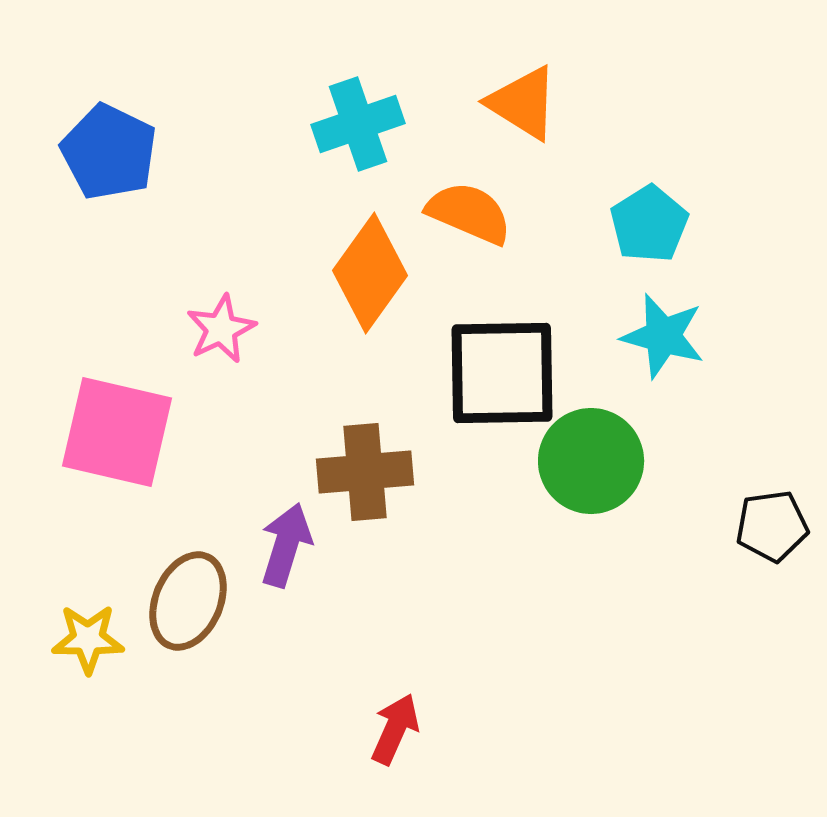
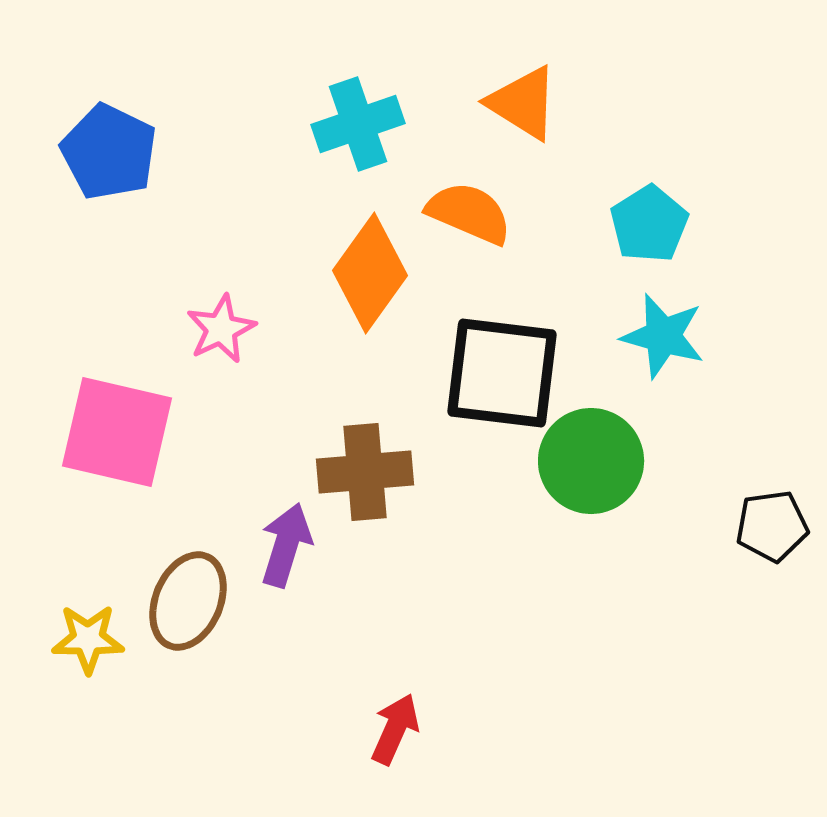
black square: rotated 8 degrees clockwise
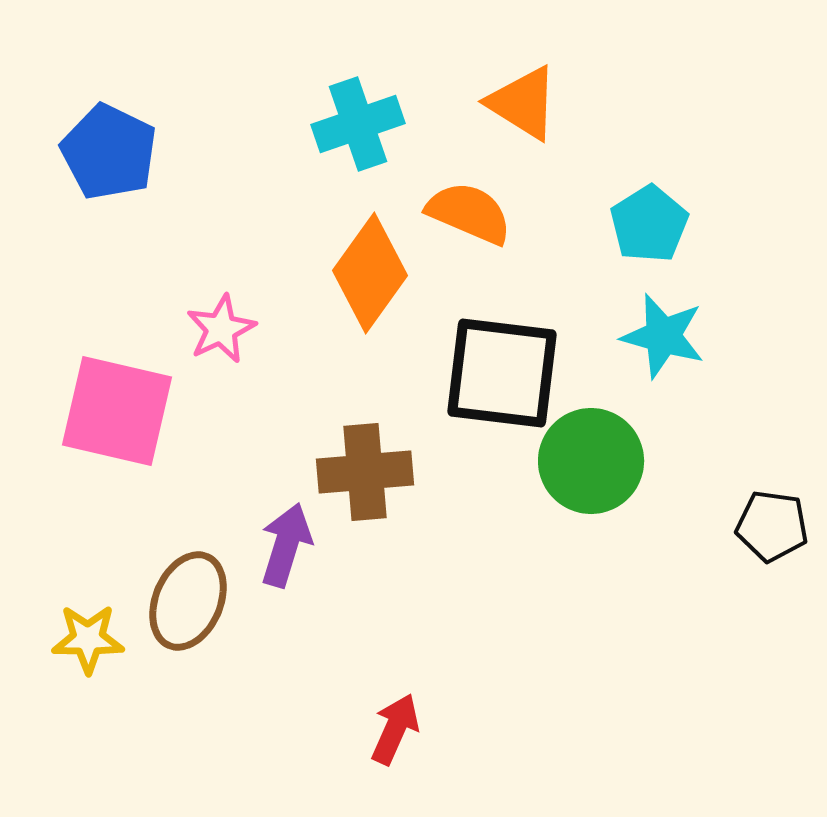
pink square: moved 21 px up
black pentagon: rotated 16 degrees clockwise
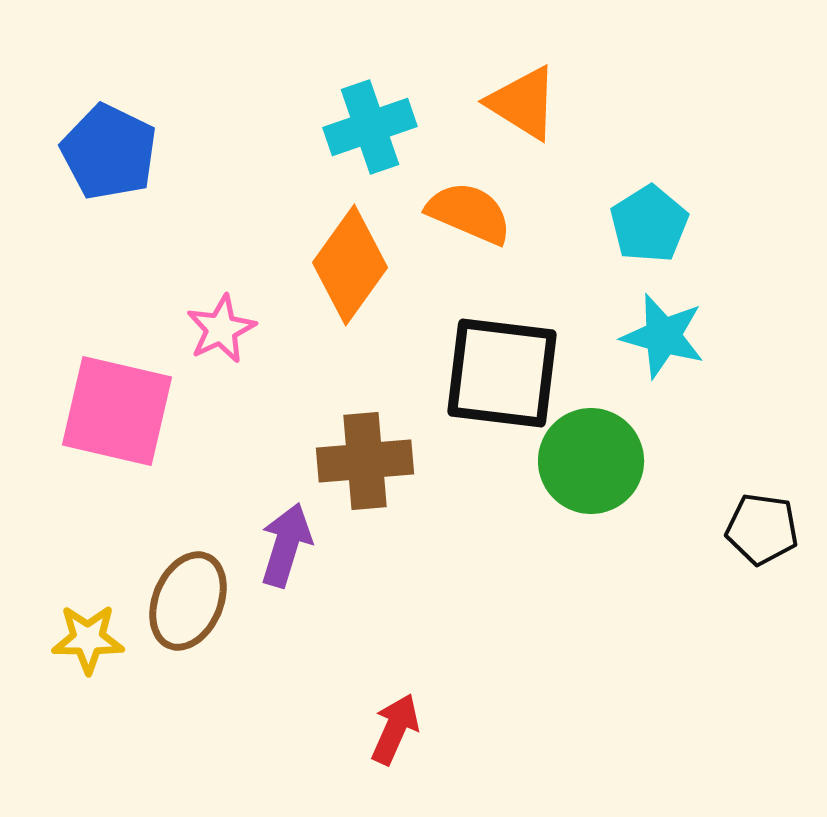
cyan cross: moved 12 px right, 3 px down
orange diamond: moved 20 px left, 8 px up
brown cross: moved 11 px up
black pentagon: moved 10 px left, 3 px down
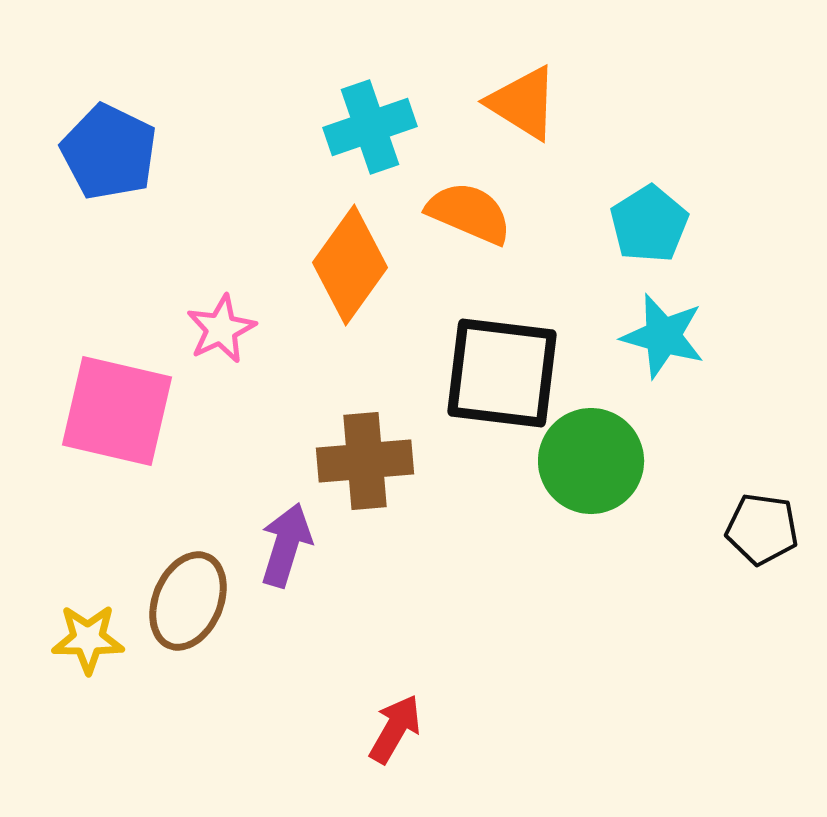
red arrow: rotated 6 degrees clockwise
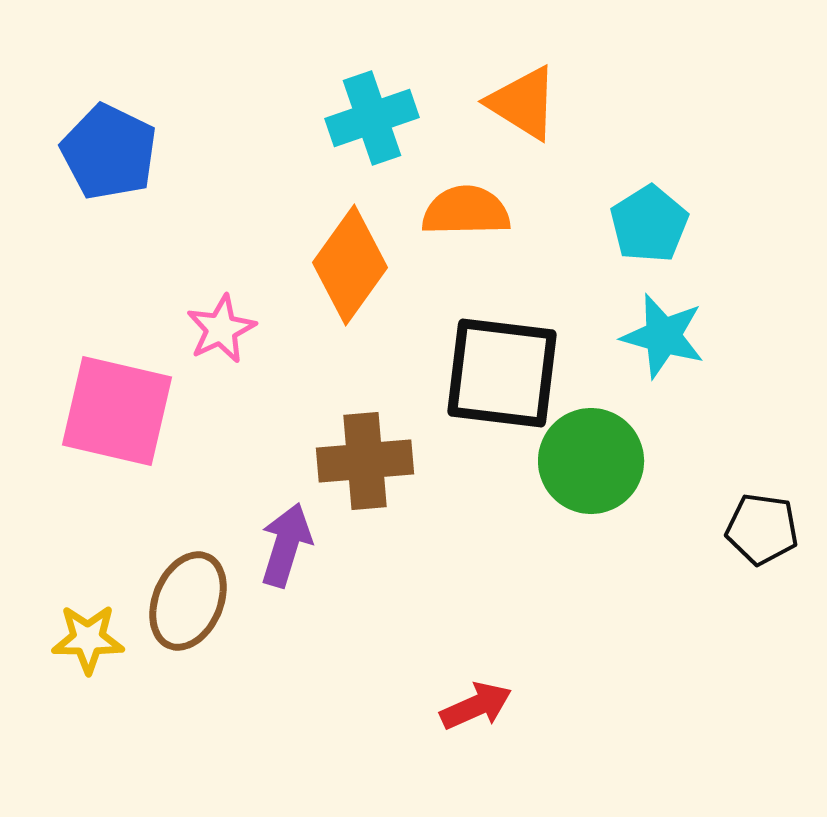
cyan cross: moved 2 px right, 9 px up
orange semicircle: moved 3 px left, 2 px up; rotated 24 degrees counterclockwise
red arrow: moved 81 px right, 23 px up; rotated 36 degrees clockwise
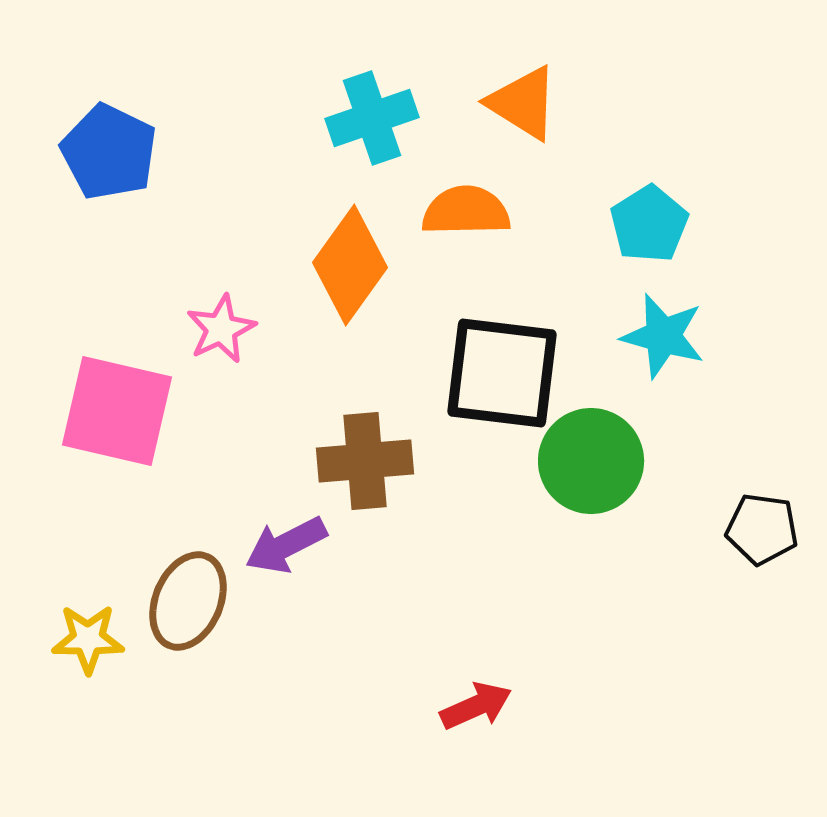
purple arrow: rotated 134 degrees counterclockwise
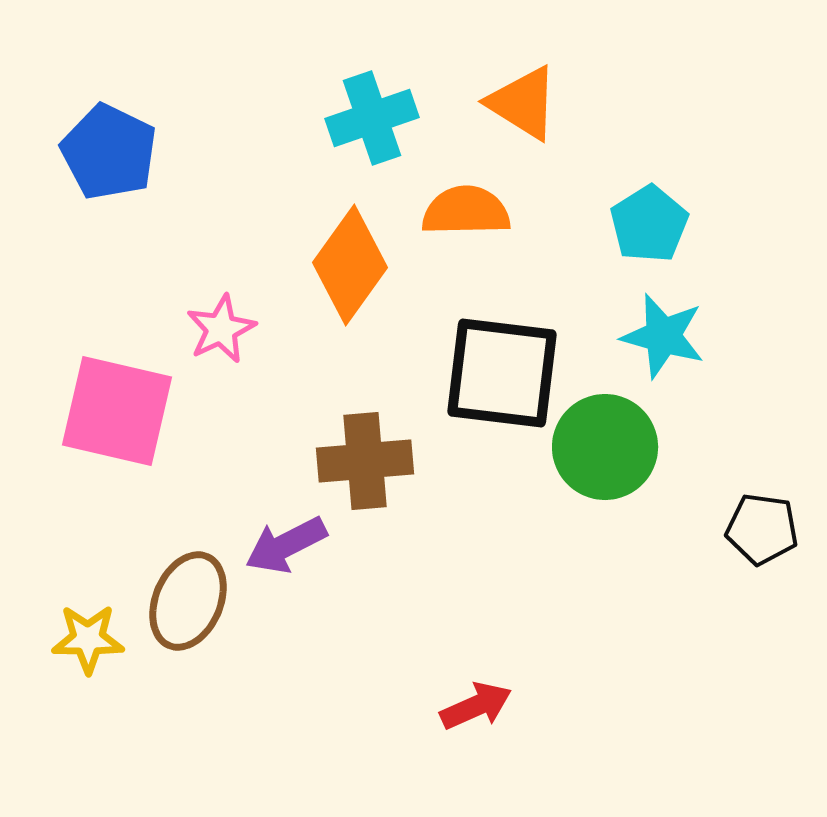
green circle: moved 14 px right, 14 px up
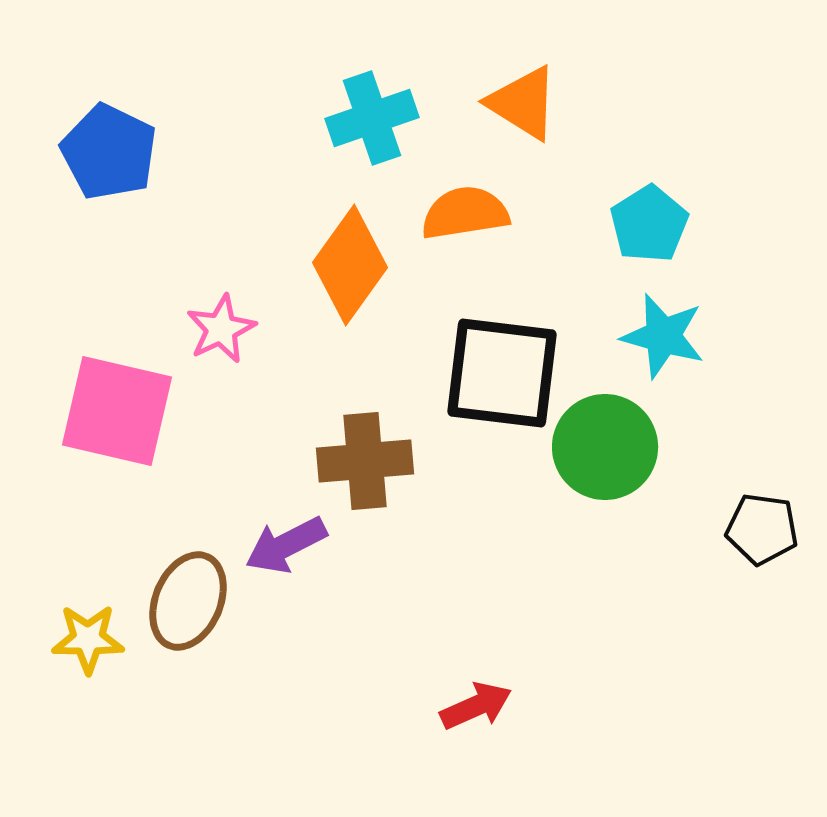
orange semicircle: moved 1 px left, 2 px down; rotated 8 degrees counterclockwise
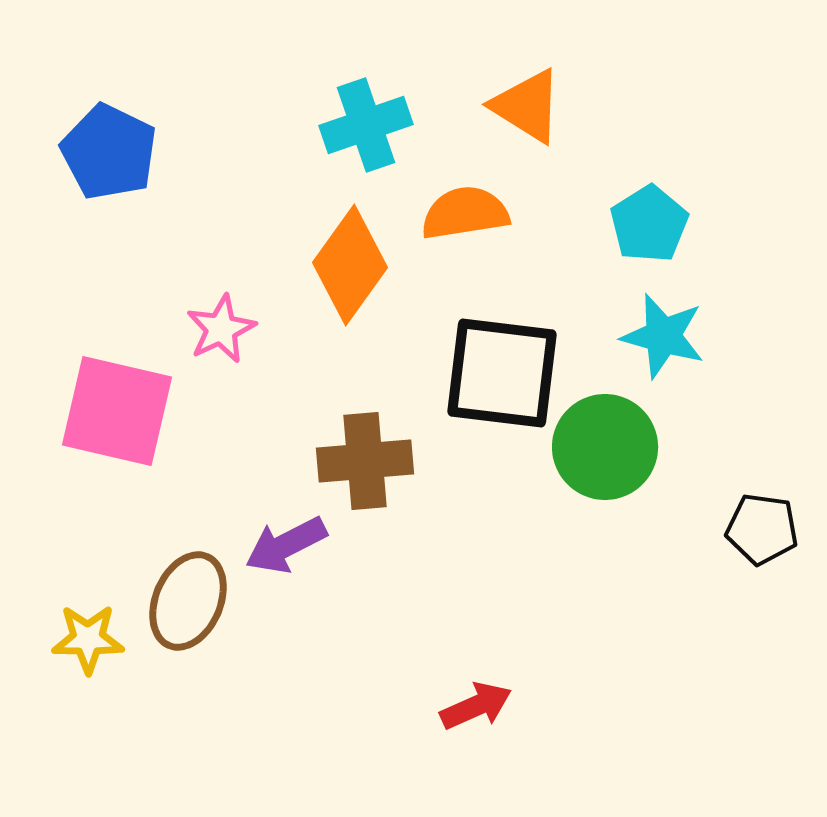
orange triangle: moved 4 px right, 3 px down
cyan cross: moved 6 px left, 7 px down
